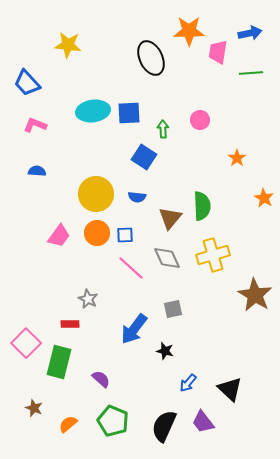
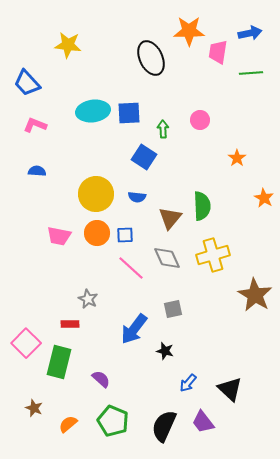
pink trapezoid at (59, 236): rotated 65 degrees clockwise
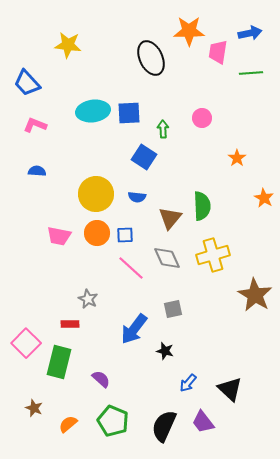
pink circle at (200, 120): moved 2 px right, 2 px up
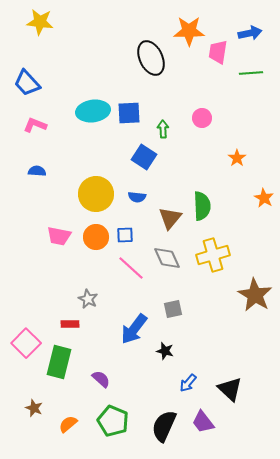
yellow star at (68, 45): moved 28 px left, 23 px up
orange circle at (97, 233): moved 1 px left, 4 px down
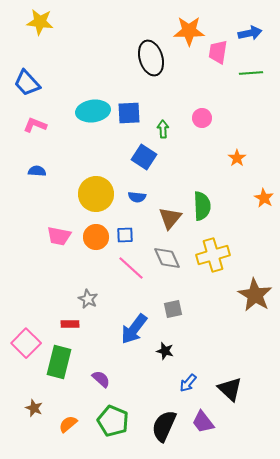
black ellipse at (151, 58): rotated 8 degrees clockwise
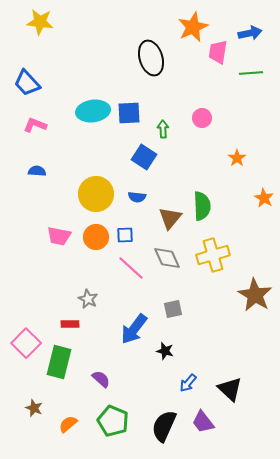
orange star at (189, 31): moved 4 px right, 4 px up; rotated 24 degrees counterclockwise
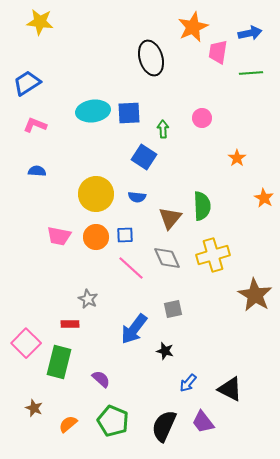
blue trapezoid at (27, 83): rotated 100 degrees clockwise
black triangle at (230, 389): rotated 16 degrees counterclockwise
